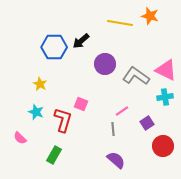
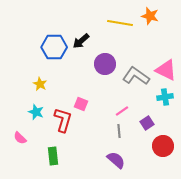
gray line: moved 6 px right, 2 px down
green rectangle: moved 1 px left, 1 px down; rotated 36 degrees counterclockwise
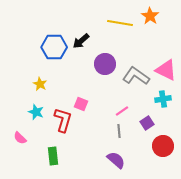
orange star: rotated 18 degrees clockwise
cyan cross: moved 2 px left, 2 px down
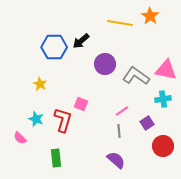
pink triangle: rotated 15 degrees counterclockwise
cyan star: moved 7 px down
green rectangle: moved 3 px right, 2 px down
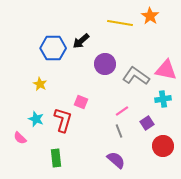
blue hexagon: moved 1 px left, 1 px down
pink square: moved 2 px up
gray line: rotated 16 degrees counterclockwise
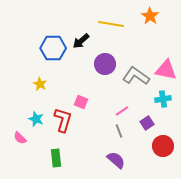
yellow line: moved 9 px left, 1 px down
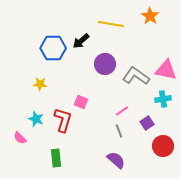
yellow star: rotated 24 degrees counterclockwise
